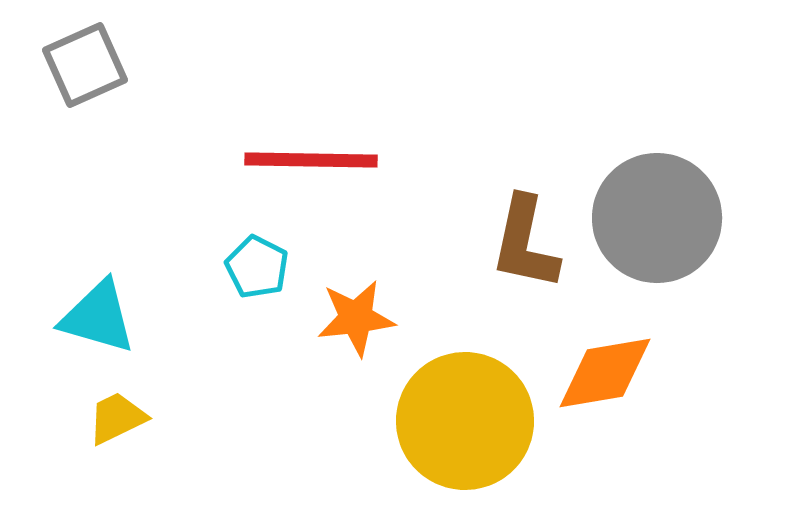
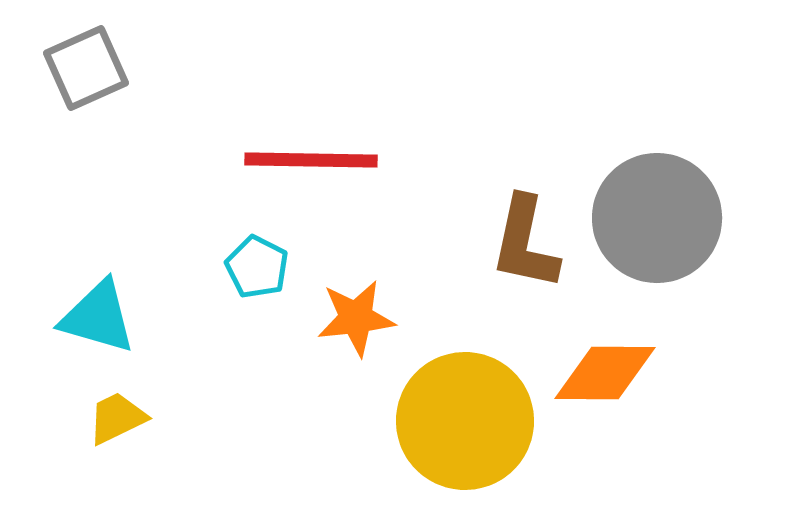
gray square: moved 1 px right, 3 px down
orange diamond: rotated 10 degrees clockwise
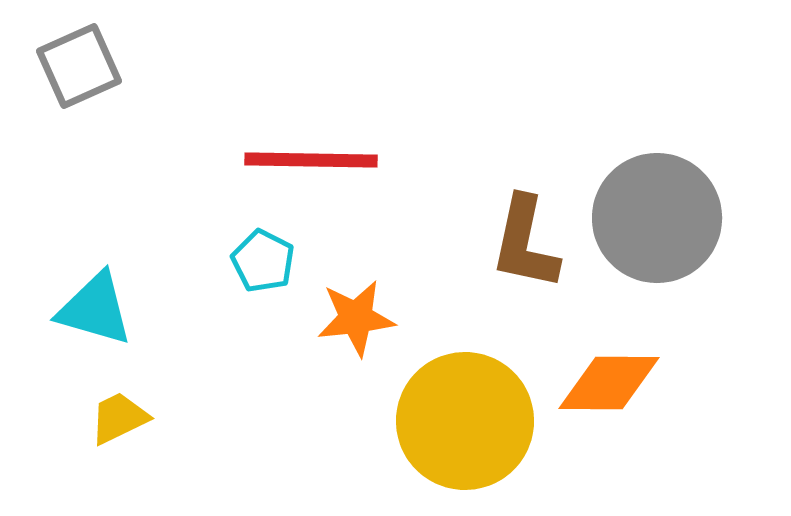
gray square: moved 7 px left, 2 px up
cyan pentagon: moved 6 px right, 6 px up
cyan triangle: moved 3 px left, 8 px up
orange diamond: moved 4 px right, 10 px down
yellow trapezoid: moved 2 px right
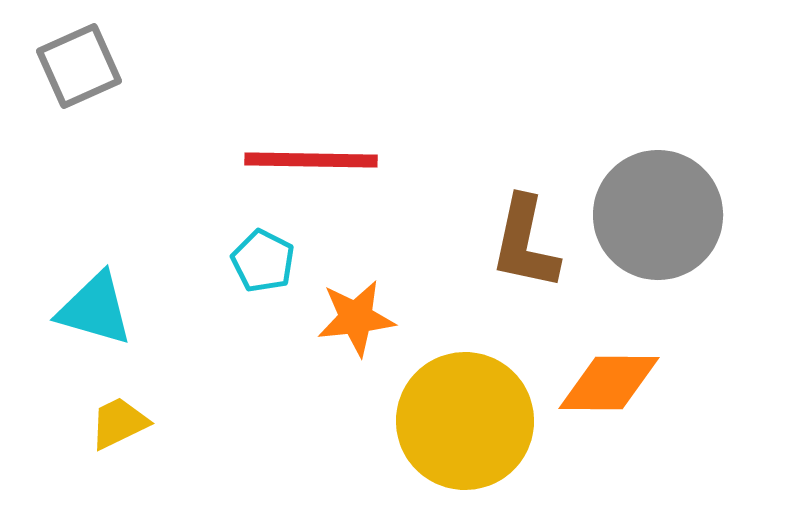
gray circle: moved 1 px right, 3 px up
yellow trapezoid: moved 5 px down
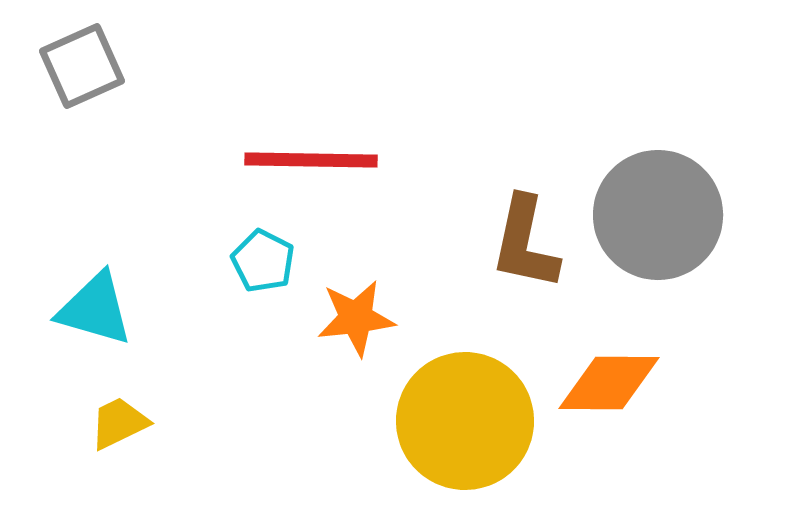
gray square: moved 3 px right
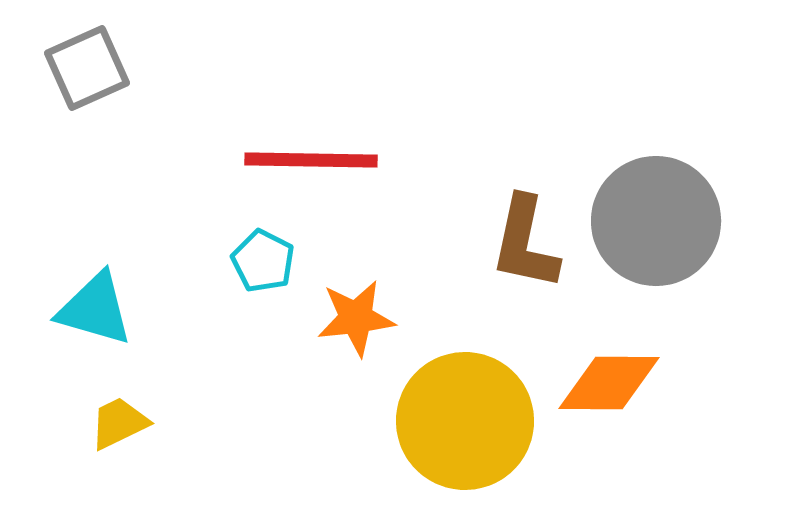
gray square: moved 5 px right, 2 px down
gray circle: moved 2 px left, 6 px down
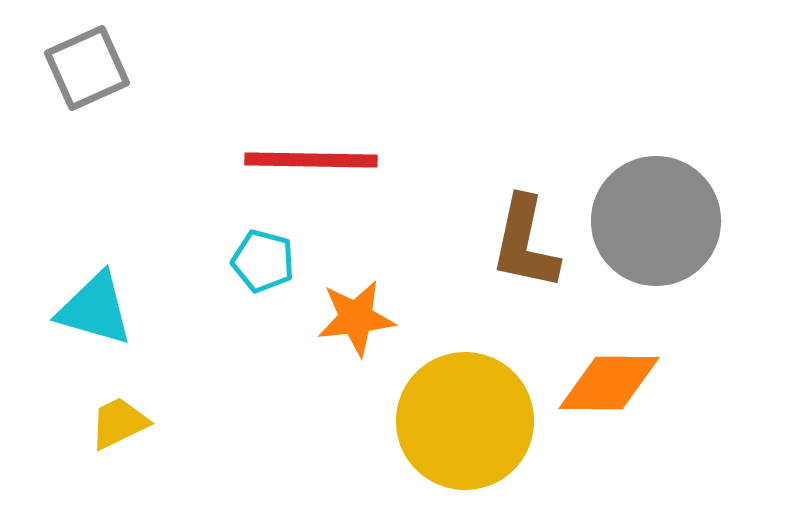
cyan pentagon: rotated 12 degrees counterclockwise
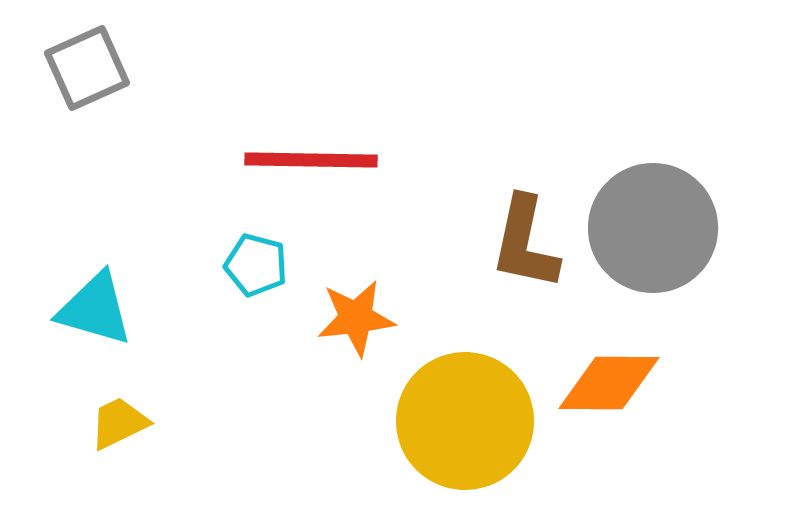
gray circle: moved 3 px left, 7 px down
cyan pentagon: moved 7 px left, 4 px down
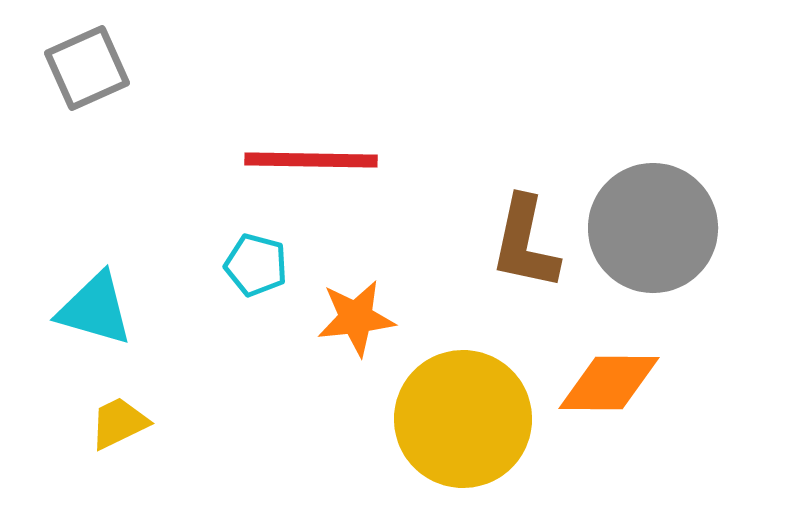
yellow circle: moved 2 px left, 2 px up
